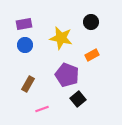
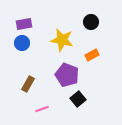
yellow star: moved 1 px right, 2 px down
blue circle: moved 3 px left, 2 px up
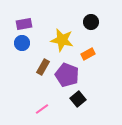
orange rectangle: moved 4 px left, 1 px up
brown rectangle: moved 15 px right, 17 px up
pink line: rotated 16 degrees counterclockwise
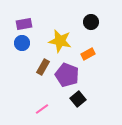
yellow star: moved 2 px left, 1 px down
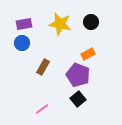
yellow star: moved 17 px up
purple pentagon: moved 11 px right
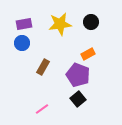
yellow star: rotated 20 degrees counterclockwise
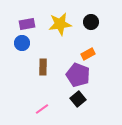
purple rectangle: moved 3 px right
brown rectangle: rotated 28 degrees counterclockwise
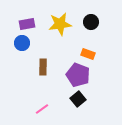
orange rectangle: rotated 48 degrees clockwise
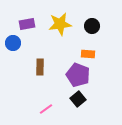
black circle: moved 1 px right, 4 px down
blue circle: moved 9 px left
orange rectangle: rotated 16 degrees counterclockwise
brown rectangle: moved 3 px left
pink line: moved 4 px right
